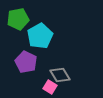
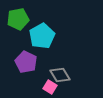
cyan pentagon: moved 2 px right
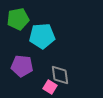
cyan pentagon: rotated 25 degrees clockwise
purple pentagon: moved 4 px left, 4 px down; rotated 20 degrees counterclockwise
gray diamond: rotated 25 degrees clockwise
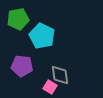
cyan pentagon: rotated 30 degrees clockwise
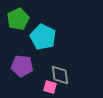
green pentagon: rotated 15 degrees counterclockwise
cyan pentagon: moved 1 px right, 1 px down
pink square: rotated 16 degrees counterclockwise
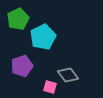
cyan pentagon: rotated 20 degrees clockwise
purple pentagon: rotated 25 degrees counterclockwise
gray diamond: moved 8 px right; rotated 30 degrees counterclockwise
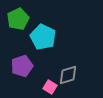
cyan pentagon: rotated 20 degrees counterclockwise
gray diamond: rotated 70 degrees counterclockwise
pink square: rotated 16 degrees clockwise
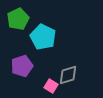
pink square: moved 1 px right, 1 px up
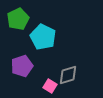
pink square: moved 1 px left
